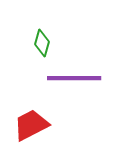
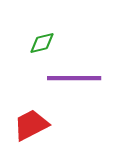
green diamond: rotated 60 degrees clockwise
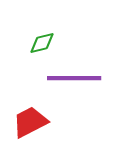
red trapezoid: moved 1 px left, 3 px up
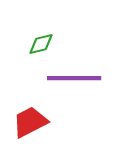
green diamond: moved 1 px left, 1 px down
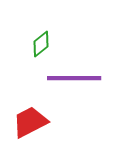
green diamond: rotated 24 degrees counterclockwise
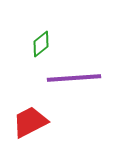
purple line: rotated 4 degrees counterclockwise
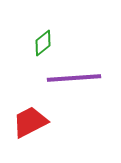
green diamond: moved 2 px right, 1 px up
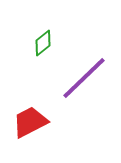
purple line: moved 10 px right; rotated 40 degrees counterclockwise
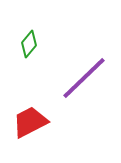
green diamond: moved 14 px left, 1 px down; rotated 12 degrees counterclockwise
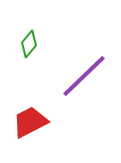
purple line: moved 2 px up
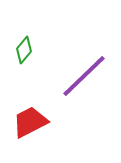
green diamond: moved 5 px left, 6 px down
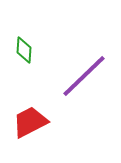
green diamond: rotated 36 degrees counterclockwise
